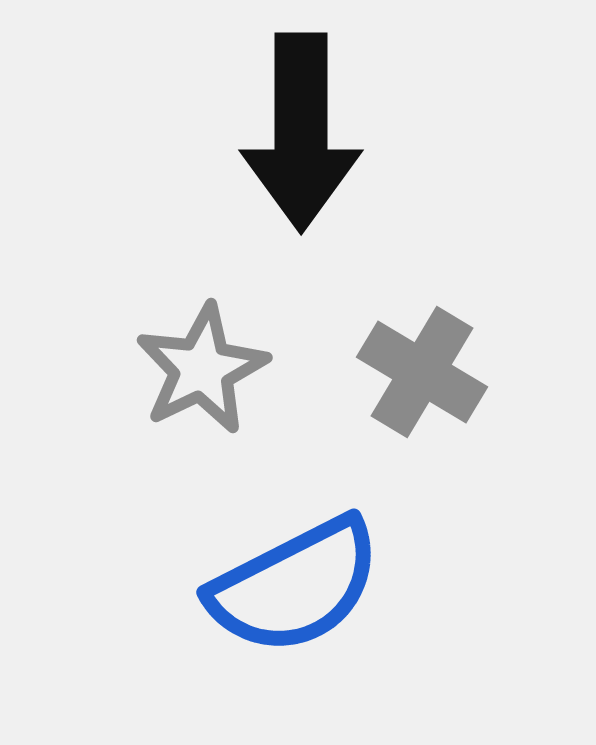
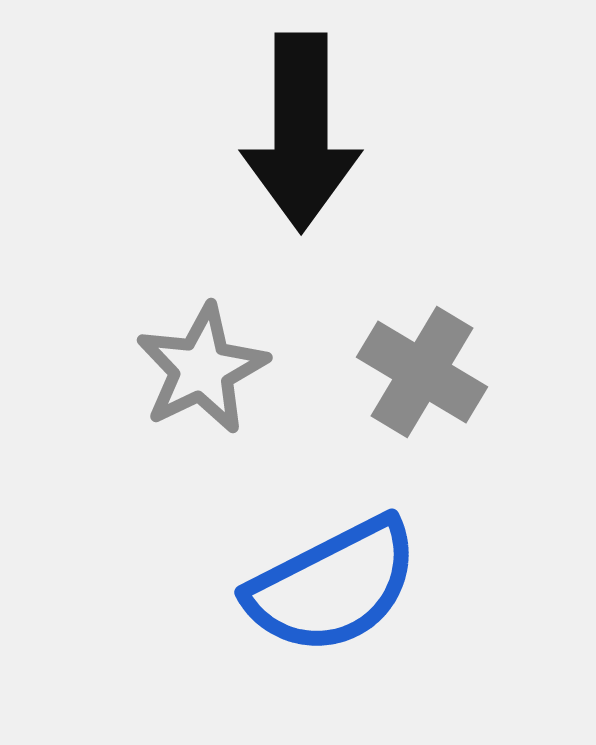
blue semicircle: moved 38 px right
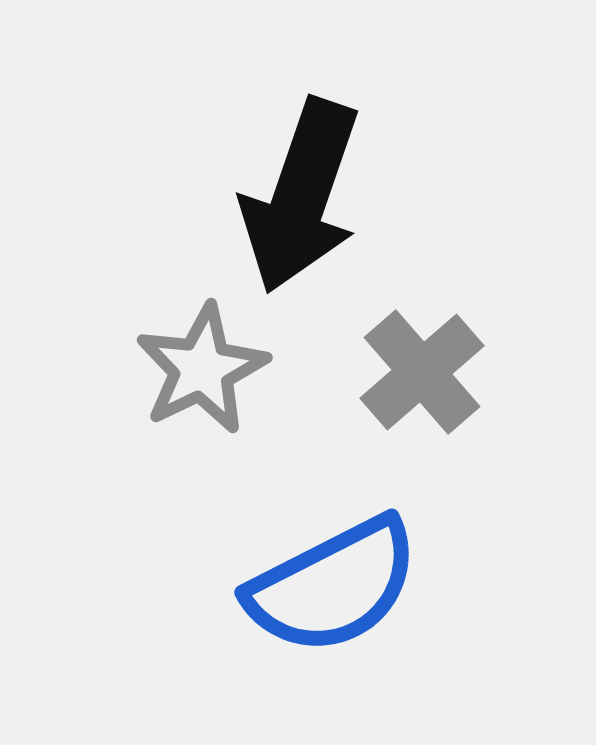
black arrow: moved 64 px down; rotated 19 degrees clockwise
gray cross: rotated 18 degrees clockwise
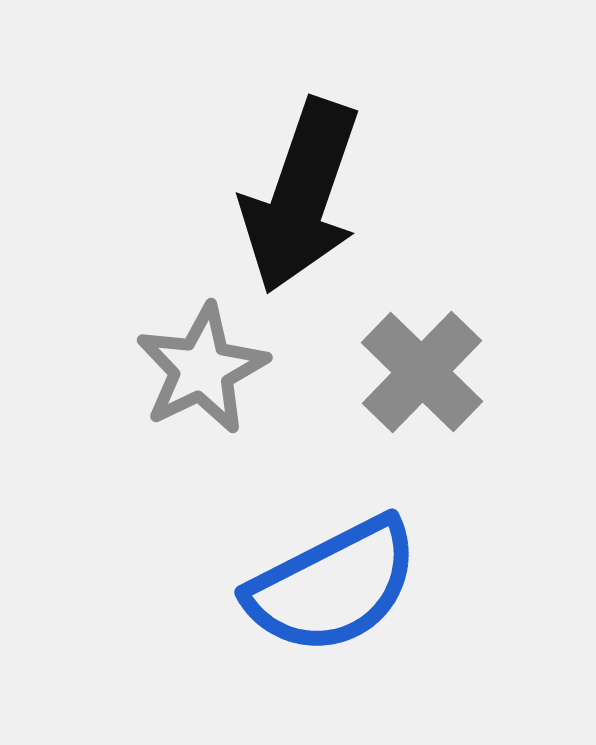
gray cross: rotated 5 degrees counterclockwise
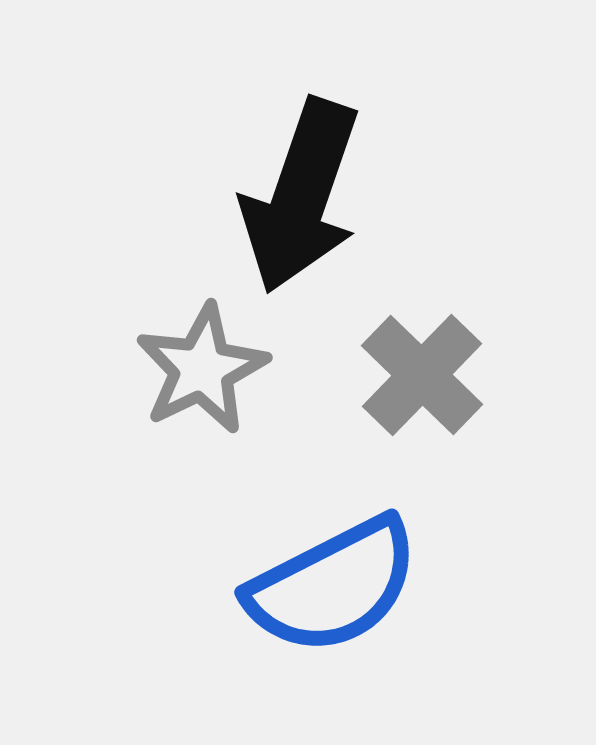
gray cross: moved 3 px down
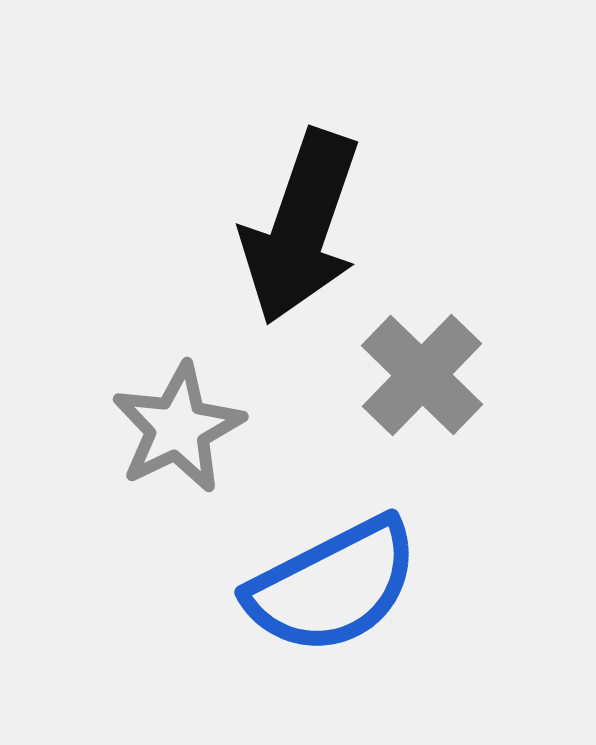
black arrow: moved 31 px down
gray star: moved 24 px left, 59 px down
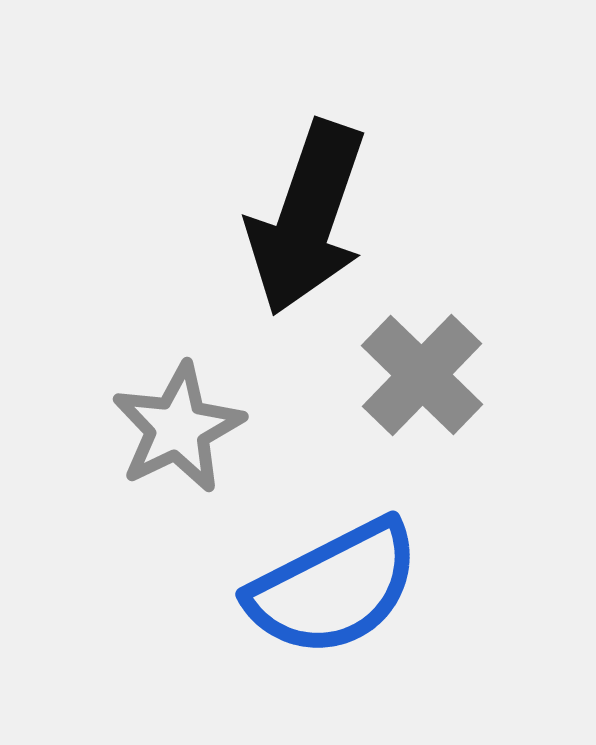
black arrow: moved 6 px right, 9 px up
blue semicircle: moved 1 px right, 2 px down
